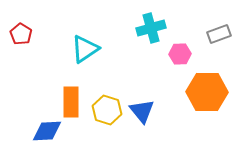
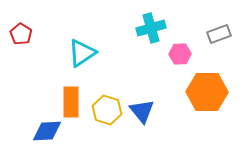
cyan triangle: moved 3 px left, 4 px down
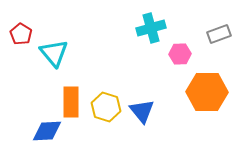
cyan triangle: moved 28 px left; rotated 36 degrees counterclockwise
yellow hexagon: moved 1 px left, 3 px up
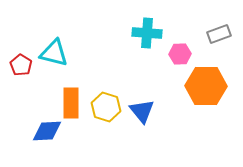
cyan cross: moved 4 px left, 5 px down; rotated 20 degrees clockwise
red pentagon: moved 31 px down
cyan triangle: rotated 36 degrees counterclockwise
orange hexagon: moved 1 px left, 6 px up
orange rectangle: moved 1 px down
